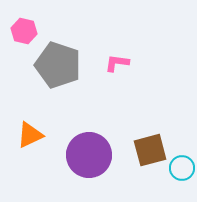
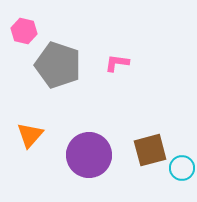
orange triangle: rotated 24 degrees counterclockwise
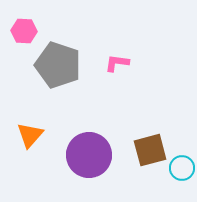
pink hexagon: rotated 10 degrees counterclockwise
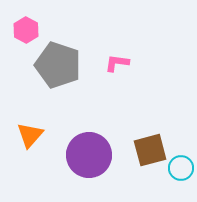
pink hexagon: moved 2 px right, 1 px up; rotated 25 degrees clockwise
cyan circle: moved 1 px left
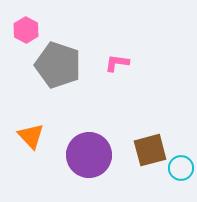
orange triangle: moved 1 px right, 1 px down; rotated 24 degrees counterclockwise
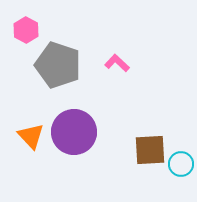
pink L-shape: rotated 35 degrees clockwise
brown square: rotated 12 degrees clockwise
purple circle: moved 15 px left, 23 px up
cyan circle: moved 4 px up
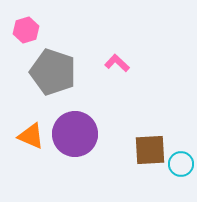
pink hexagon: rotated 15 degrees clockwise
gray pentagon: moved 5 px left, 7 px down
purple circle: moved 1 px right, 2 px down
orange triangle: rotated 24 degrees counterclockwise
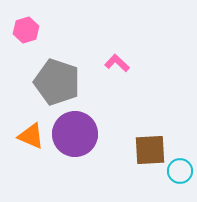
gray pentagon: moved 4 px right, 10 px down
cyan circle: moved 1 px left, 7 px down
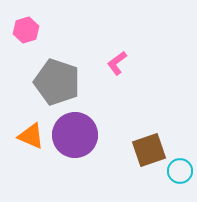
pink L-shape: rotated 80 degrees counterclockwise
purple circle: moved 1 px down
brown square: moved 1 px left; rotated 16 degrees counterclockwise
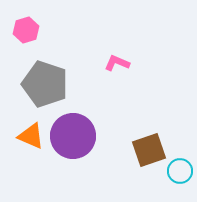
pink L-shape: rotated 60 degrees clockwise
gray pentagon: moved 12 px left, 2 px down
purple circle: moved 2 px left, 1 px down
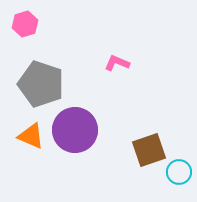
pink hexagon: moved 1 px left, 6 px up
gray pentagon: moved 4 px left
purple circle: moved 2 px right, 6 px up
cyan circle: moved 1 px left, 1 px down
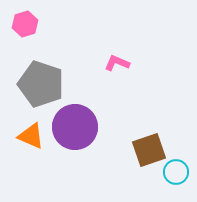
purple circle: moved 3 px up
cyan circle: moved 3 px left
